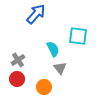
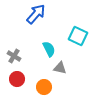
cyan square: rotated 18 degrees clockwise
cyan semicircle: moved 4 px left
gray cross: moved 4 px left, 4 px up; rotated 24 degrees counterclockwise
gray triangle: rotated 40 degrees counterclockwise
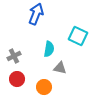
blue arrow: rotated 20 degrees counterclockwise
cyan semicircle: rotated 35 degrees clockwise
gray cross: rotated 32 degrees clockwise
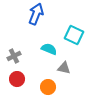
cyan square: moved 4 px left, 1 px up
cyan semicircle: rotated 77 degrees counterclockwise
gray triangle: moved 4 px right
orange circle: moved 4 px right
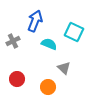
blue arrow: moved 1 px left, 7 px down
cyan square: moved 3 px up
cyan semicircle: moved 5 px up
gray cross: moved 1 px left, 15 px up
gray triangle: rotated 32 degrees clockwise
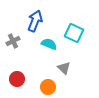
cyan square: moved 1 px down
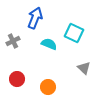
blue arrow: moved 3 px up
gray triangle: moved 20 px right
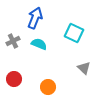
cyan semicircle: moved 10 px left
red circle: moved 3 px left
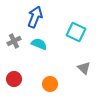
blue arrow: moved 1 px up
cyan square: moved 2 px right, 1 px up
gray cross: moved 1 px right
orange circle: moved 2 px right, 3 px up
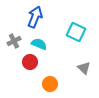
red circle: moved 16 px right, 17 px up
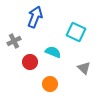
cyan semicircle: moved 14 px right, 8 px down
